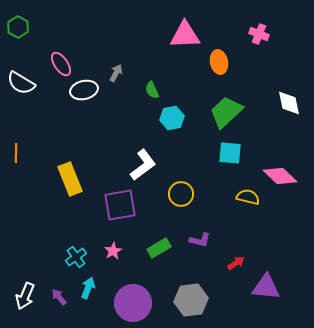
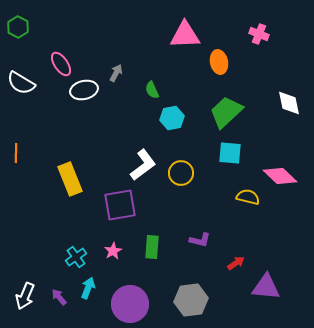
yellow circle: moved 21 px up
green rectangle: moved 7 px left, 1 px up; rotated 55 degrees counterclockwise
purple circle: moved 3 px left, 1 px down
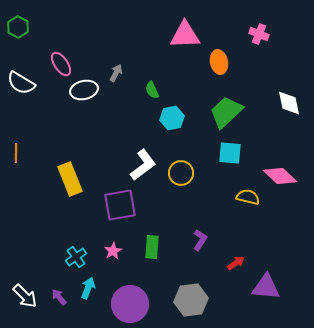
purple L-shape: rotated 70 degrees counterclockwise
white arrow: rotated 68 degrees counterclockwise
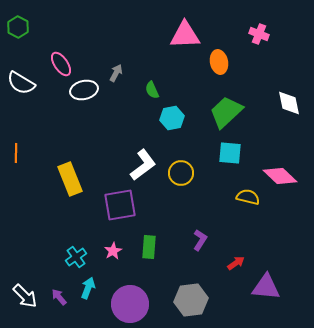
green rectangle: moved 3 px left
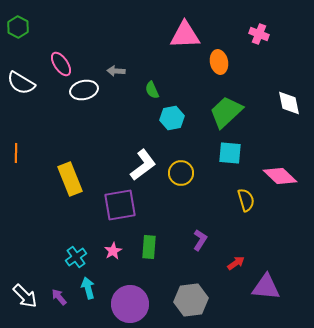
gray arrow: moved 2 px up; rotated 114 degrees counterclockwise
yellow semicircle: moved 2 px left, 3 px down; rotated 60 degrees clockwise
cyan arrow: rotated 35 degrees counterclockwise
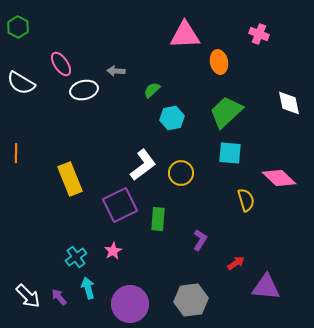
green semicircle: rotated 72 degrees clockwise
pink diamond: moved 1 px left, 2 px down
purple square: rotated 16 degrees counterclockwise
green rectangle: moved 9 px right, 28 px up
white arrow: moved 3 px right
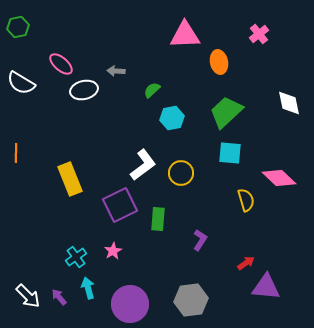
green hexagon: rotated 20 degrees clockwise
pink cross: rotated 30 degrees clockwise
pink ellipse: rotated 15 degrees counterclockwise
red arrow: moved 10 px right
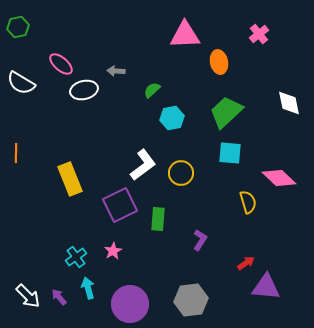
yellow semicircle: moved 2 px right, 2 px down
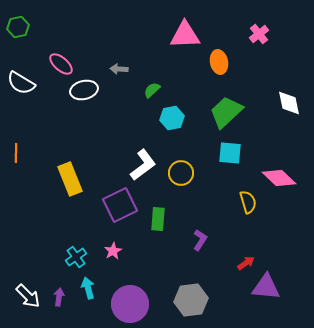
gray arrow: moved 3 px right, 2 px up
purple arrow: rotated 48 degrees clockwise
